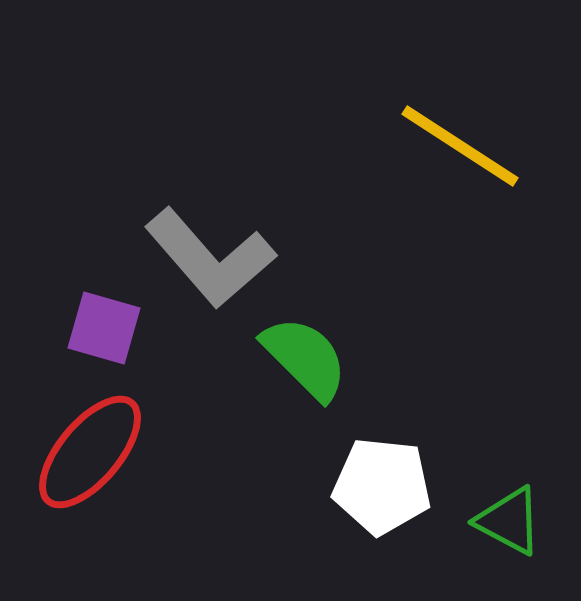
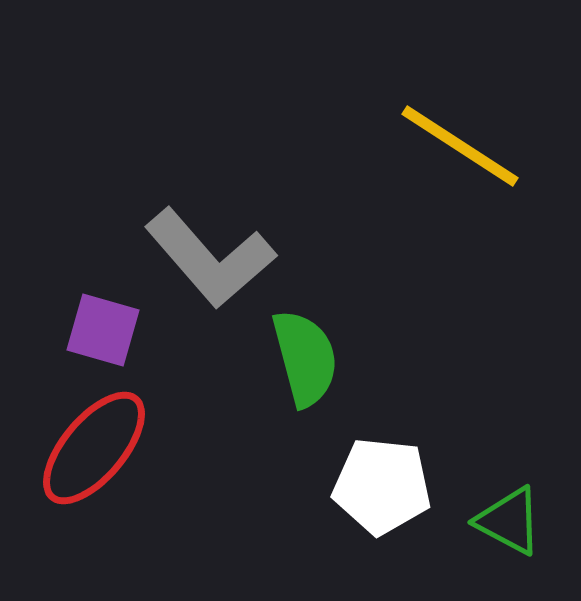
purple square: moved 1 px left, 2 px down
green semicircle: rotated 30 degrees clockwise
red ellipse: moved 4 px right, 4 px up
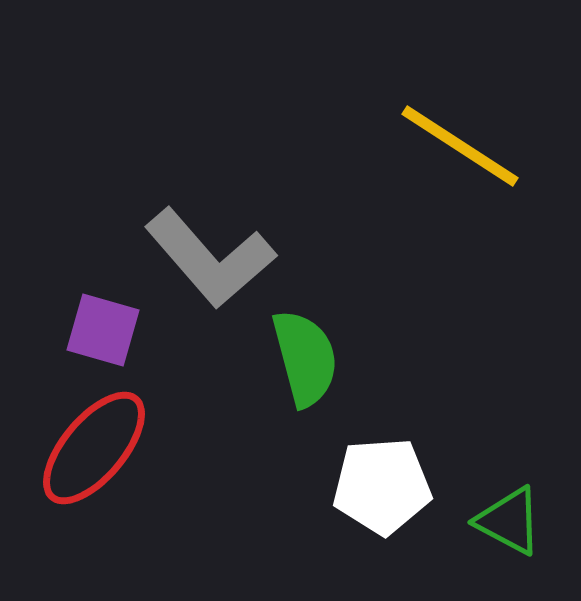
white pentagon: rotated 10 degrees counterclockwise
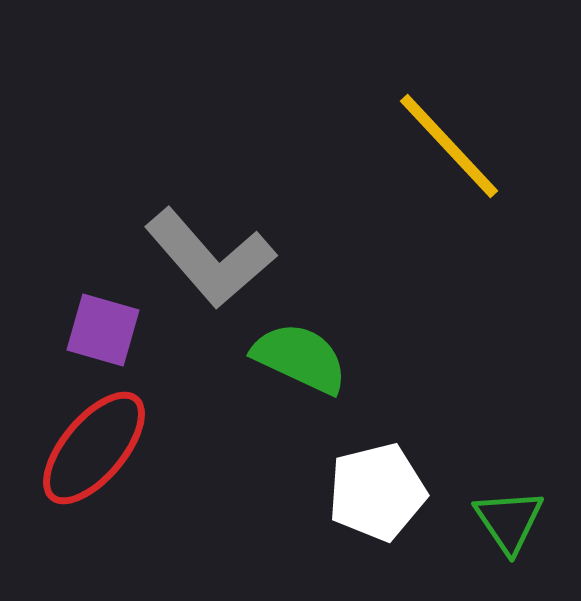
yellow line: moved 11 px left; rotated 14 degrees clockwise
green semicircle: moved 5 px left; rotated 50 degrees counterclockwise
white pentagon: moved 5 px left, 6 px down; rotated 10 degrees counterclockwise
green triangle: rotated 28 degrees clockwise
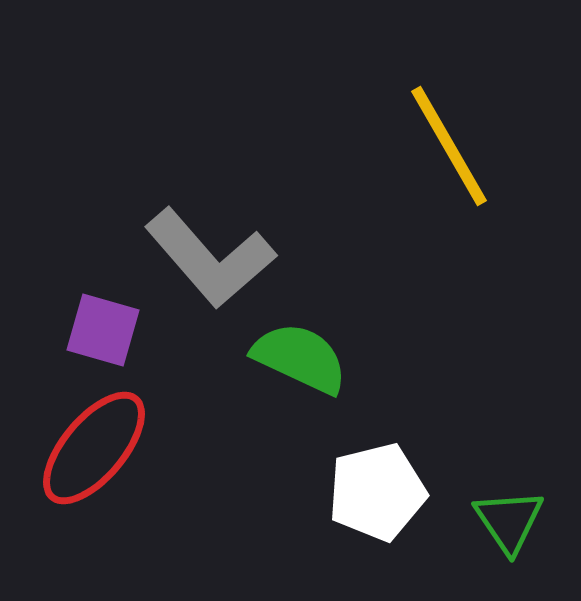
yellow line: rotated 13 degrees clockwise
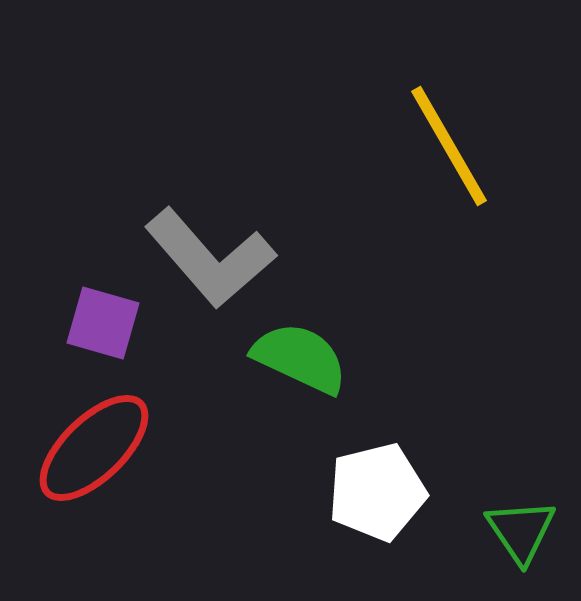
purple square: moved 7 px up
red ellipse: rotated 6 degrees clockwise
green triangle: moved 12 px right, 10 px down
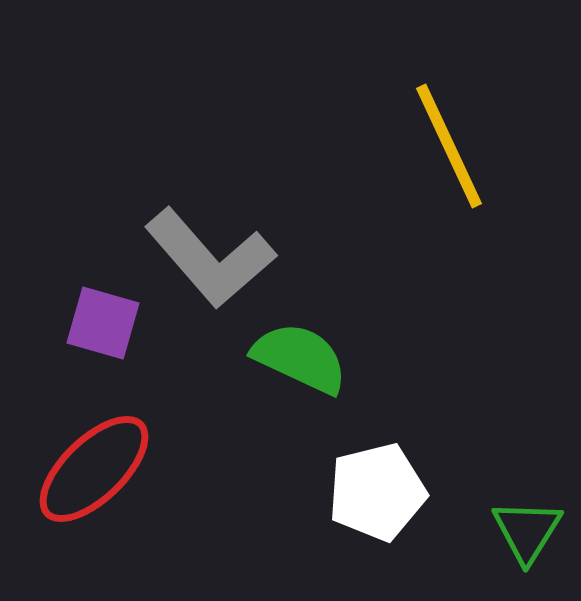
yellow line: rotated 5 degrees clockwise
red ellipse: moved 21 px down
green triangle: moved 6 px right; rotated 6 degrees clockwise
